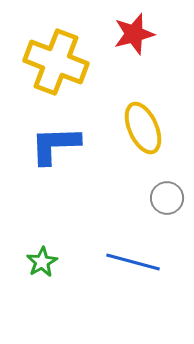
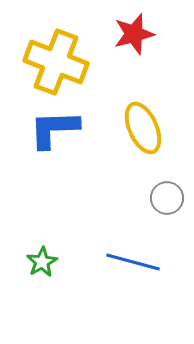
blue L-shape: moved 1 px left, 16 px up
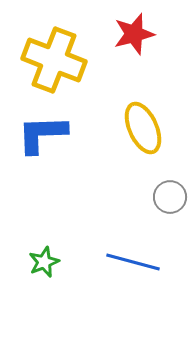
yellow cross: moved 2 px left, 2 px up
blue L-shape: moved 12 px left, 5 px down
gray circle: moved 3 px right, 1 px up
green star: moved 2 px right; rotated 8 degrees clockwise
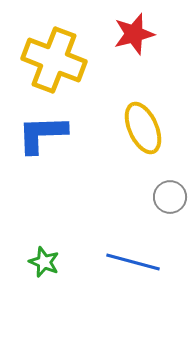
green star: rotated 28 degrees counterclockwise
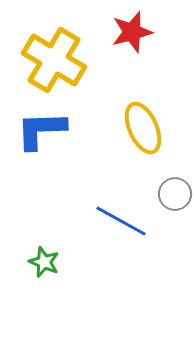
red star: moved 2 px left, 2 px up
yellow cross: rotated 10 degrees clockwise
blue L-shape: moved 1 px left, 4 px up
gray circle: moved 5 px right, 3 px up
blue line: moved 12 px left, 41 px up; rotated 14 degrees clockwise
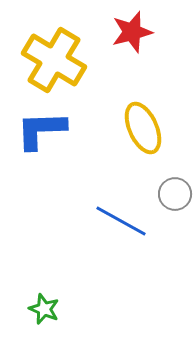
green star: moved 47 px down
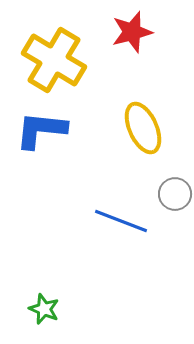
blue L-shape: rotated 8 degrees clockwise
blue line: rotated 8 degrees counterclockwise
